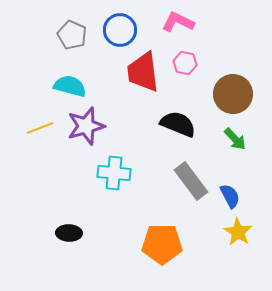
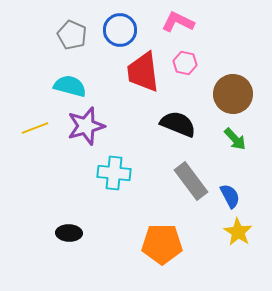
yellow line: moved 5 px left
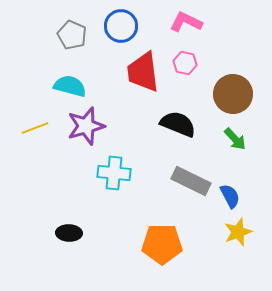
pink L-shape: moved 8 px right
blue circle: moved 1 px right, 4 px up
gray rectangle: rotated 27 degrees counterclockwise
yellow star: rotated 20 degrees clockwise
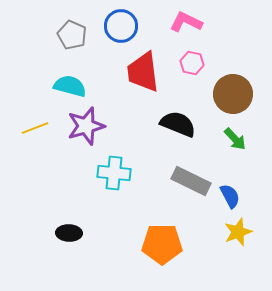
pink hexagon: moved 7 px right
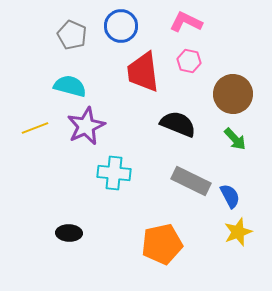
pink hexagon: moved 3 px left, 2 px up
purple star: rotated 9 degrees counterclockwise
orange pentagon: rotated 12 degrees counterclockwise
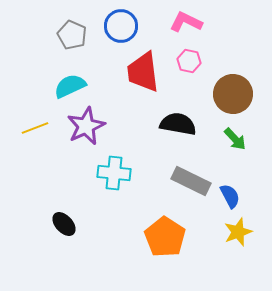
cyan semicircle: rotated 40 degrees counterclockwise
black semicircle: rotated 12 degrees counterclockwise
black ellipse: moved 5 px left, 9 px up; rotated 45 degrees clockwise
orange pentagon: moved 3 px right, 7 px up; rotated 27 degrees counterclockwise
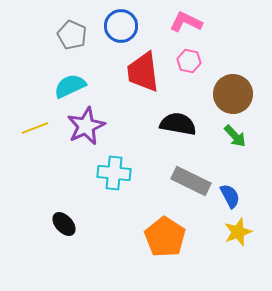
green arrow: moved 3 px up
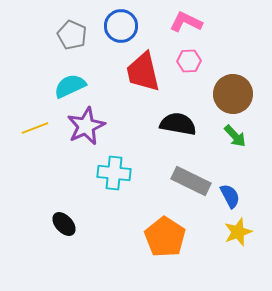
pink hexagon: rotated 15 degrees counterclockwise
red trapezoid: rotated 6 degrees counterclockwise
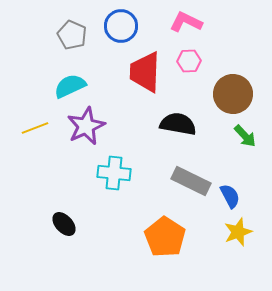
red trapezoid: moved 2 px right; rotated 15 degrees clockwise
green arrow: moved 10 px right
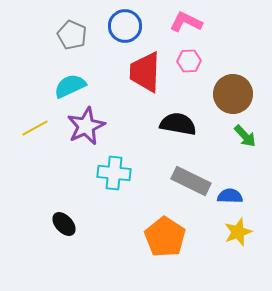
blue circle: moved 4 px right
yellow line: rotated 8 degrees counterclockwise
blue semicircle: rotated 60 degrees counterclockwise
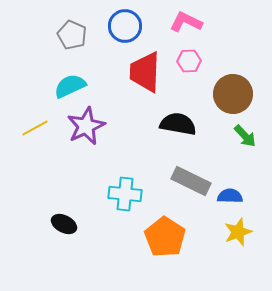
cyan cross: moved 11 px right, 21 px down
black ellipse: rotated 20 degrees counterclockwise
